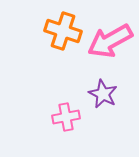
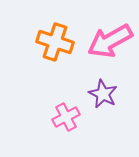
orange cross: moved 8 px left, 11 px down
pink cross: rotated 16 degrees counterclockwise
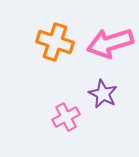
pink arrow: moved 2 px down; rotated 12 degrees clockwise
